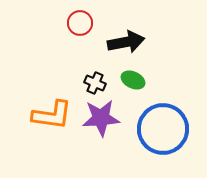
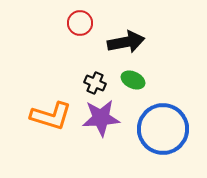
orange L-shape: moved 1 px left, 1 px down; rotated 9 degrees clockwise
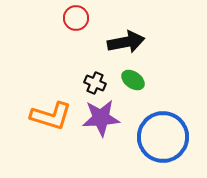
red circle: moved 4 px left, 5 px up
green ellipse: rotated 10 degrees clockwise
blue circle: moved 8 px down
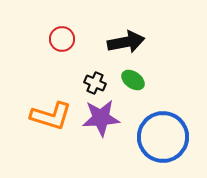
red circle: moved 14 px left, 21 px down
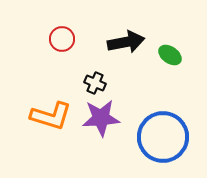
green ellipse: moved 37 px right, 25 px up
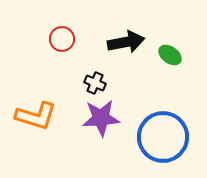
orange L-shape: moved 15 px left
